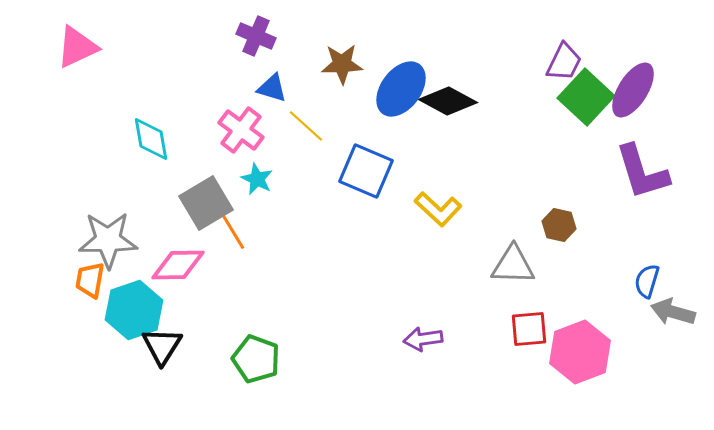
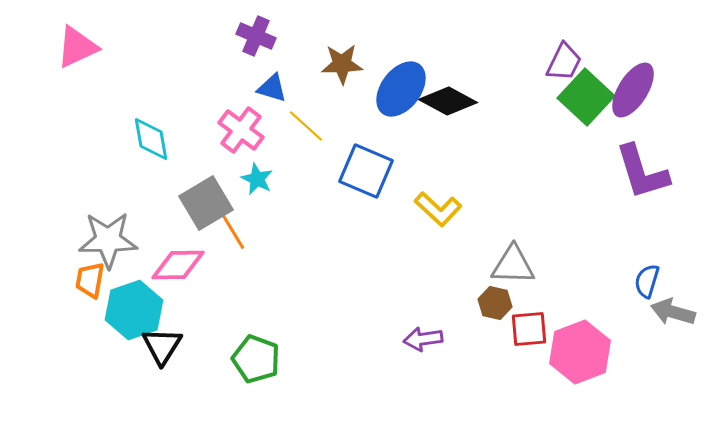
brown hexagon: moved 64 px left, 78 px down
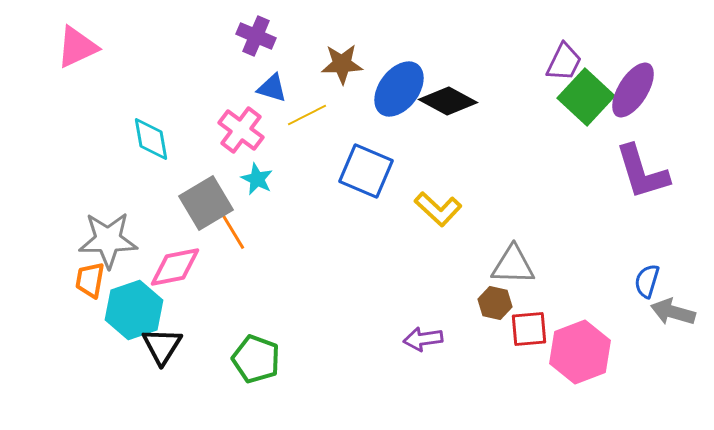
blue ellipse: moved 2 px left
yellow line: moved 1 px right, 11 px up; rotated 69 degrees counterclockwise
pink diamond: moved 3 px left, 2 px down; rotated 10 degrees counterclockwise
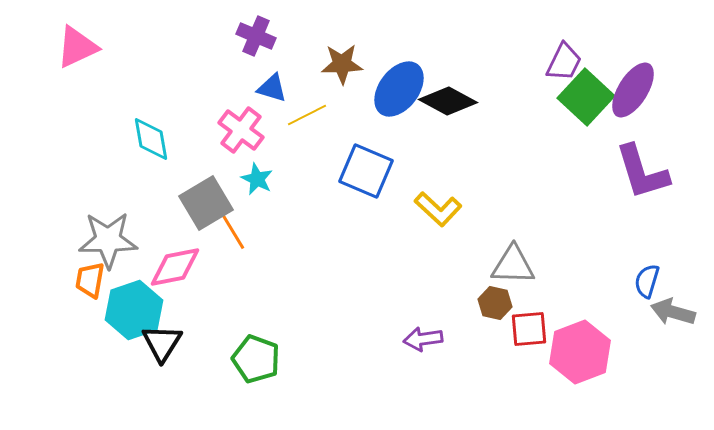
black triangle: moved 3 px up
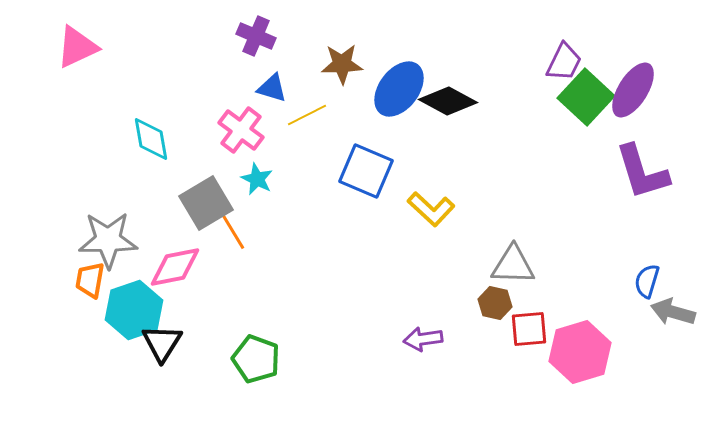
yellow L-shape: moved 7 px left
pink hexagon: rotated 4 degrees clockwise
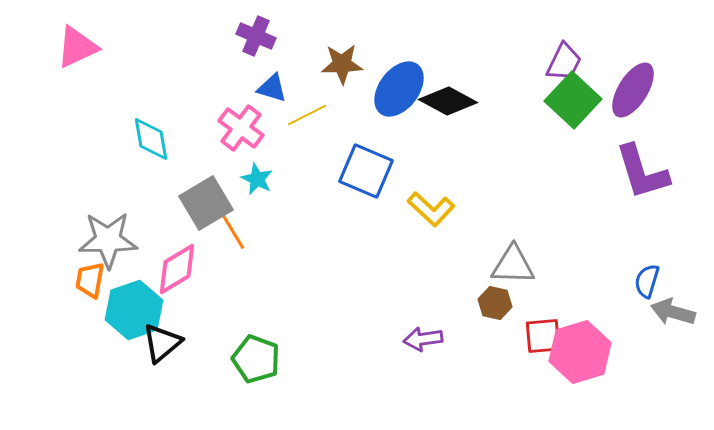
green square: moved 13 px left, 3 px down
pink cross: moved 2 px up
pink diamond: moved 2 px right, 2 px down; rotated 20 degrees counterclockwise
red square: moved 14 px right, 7 px down
black triangle: rotated 18 degrees clockwise
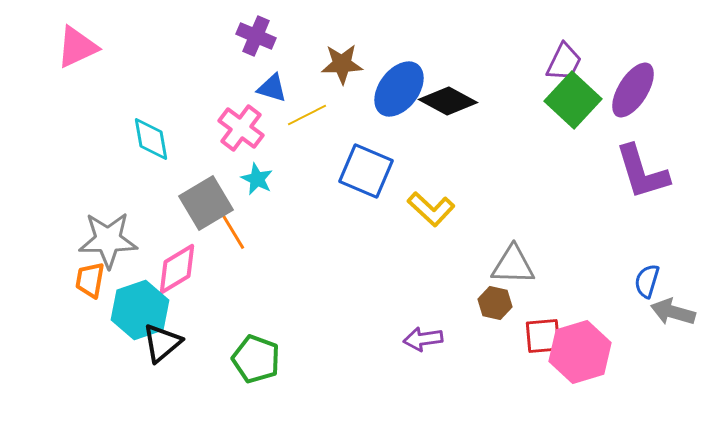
cyan hexagon: moved 6 px right
